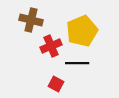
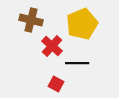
yellow pentagon: moved 7 px up
red cross: moved 1 px right; rotated 25 degrees counterclockwise
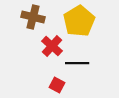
brown cross: moved 2 px right, 3 px up
yellow pentagon: moved 3 px left, 3 px up; rotated 8 degrees counterclockwise
red square: moved 1 px right, 1 px down
